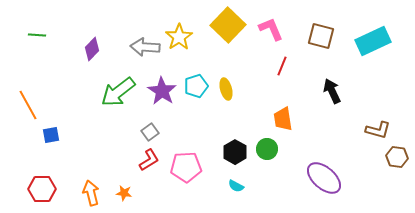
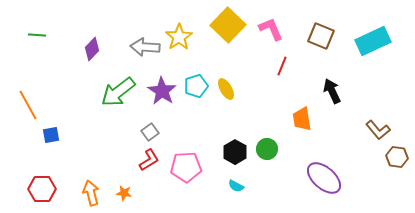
brown square: rotated 8 degrees clockwise
yellow ellipse: rotated 15 degrees counterclockwise
orange trapezoid: moved 19 px right
brown L-shape: rotated 35 degrees clockwise
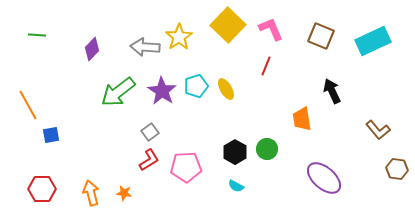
red line: moved 16 px left
brown hexagon: moved 12 px down
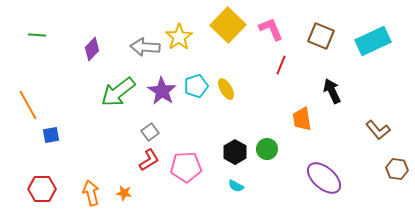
red line: moved 15 px right, 1 px up
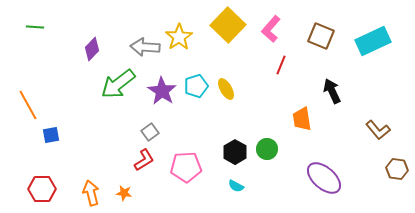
pink L-shape: rotated 116 degrees counterclockwise
green line: moved 2 px left, 8 px up
green arrow: moved 8 px up
red L-shape: moved 5 px left
